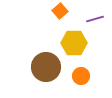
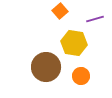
yellow hexagon: rotated 10 degrees clockwise
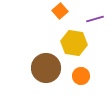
brown circle: moved 1 px down
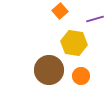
brown circle: moved 3 px right, 2 px down
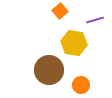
purple line: moved 1 px down
orange circle: moved 9 px down
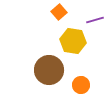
orange square: moved 1 px left, 1 px down
yellow hexagon: moved 1 px left, 2 px up
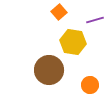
yellow hexagon: moved 1 px down
orange circle: moved 9 px right
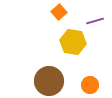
purple line: moved 1 px down
brown circle: moved 11 px down
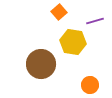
brown circle: moved 8 px left, 17 px up
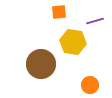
orange square: rotated 35 degrees clockwise
